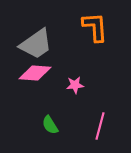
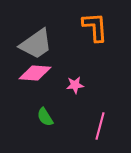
green semicircle: moved 5 px left, 8 px up
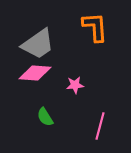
gray trapezoid: moved 2 px right
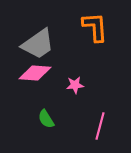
green semicircle: moved 1 px right, 2 px down
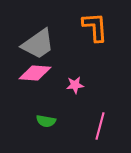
green semicircle: moved 2 px down; rotated 48 degrees counterclockwise
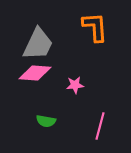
gray trapezoid: rotated 30 degrees counterclockwise
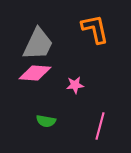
orange L-shape: moved 2 px down; rotated 8 degrees counterclockwise
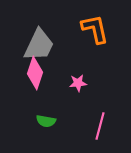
gray trapezoid: moved 1 px right, 1 px down
pink diamond: rotated 76 degrees counterclockwise
pink star: moved 3 px right, 2 px up
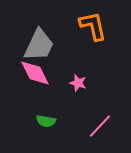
orange L-shape: moved 2 px left, 3 px up
pink diamond: rotated 44 degrees counterclockwise
pink star: rotated 24 degrees clockwise
pink line: rotated 28 degrees clockwise
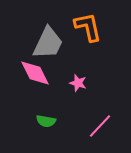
orange L-shape: moved 5 px left, 1 px down
gray trapezoid: moved 9 px right, 2 px up
